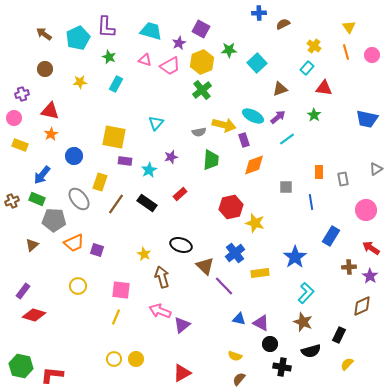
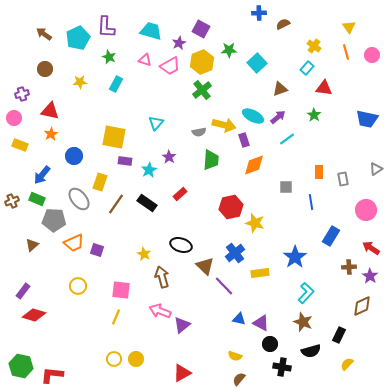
purple star at (171, 157): moved 2 px left; rotated 24 degrees counterclockwise
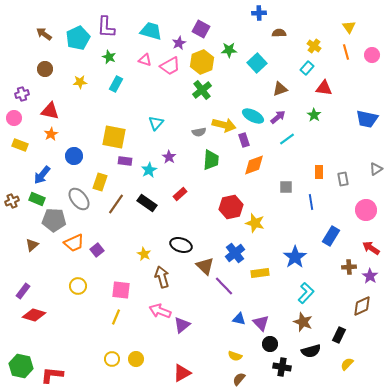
brown semicircle at (283, 24): moved 4 px left, 9 px down; rotated 24 degrees clockwise
purple square at (97, 250): rotated 32 degrees clockwise
purple triangle at (261, 323): rotated 18 degrees clockwise
yellow circle at (114, 359): moved 2 px left
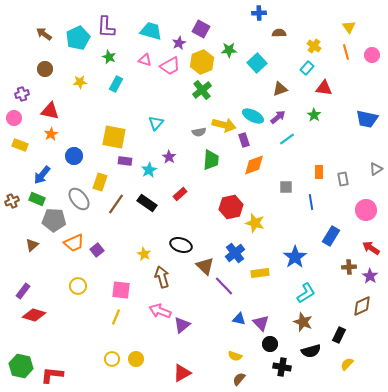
cyan L-shape at (306, 293): rotated 15 degrees clockwise
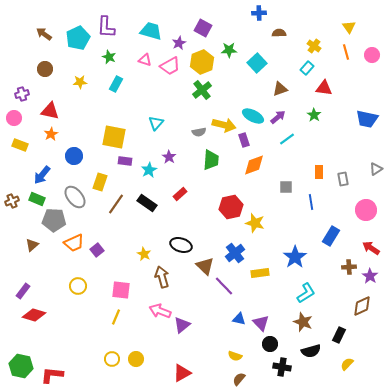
purple square at (201, 29): moved 2 px right, 1 px up
gray ellipse at (79, 199): moved 4 px left, 2 px up
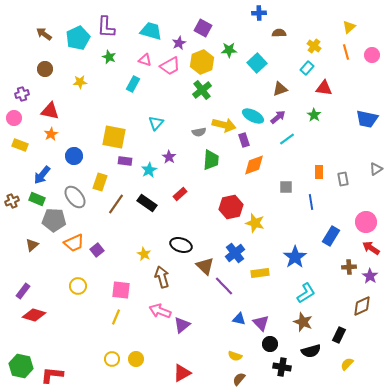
yellow triangle at (349, 27): rotated 24 degrees clockwise
cyan rectangle at (116, 84): moved 17 px right
pink circle at (366, 210): moved 12 px down
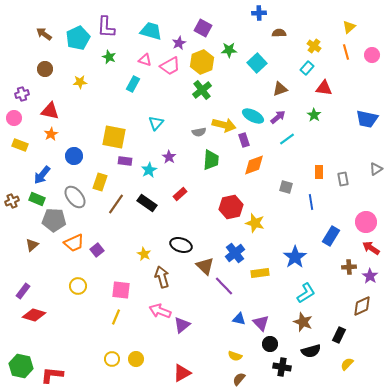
gray square at (286, 187): rotated 16 degrees clockwise
